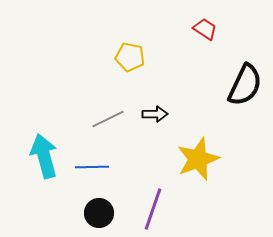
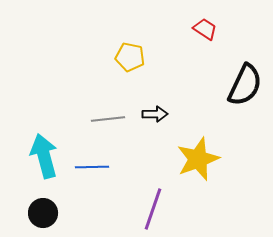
gray line: rotated 20 degrees clockwise
black circle: moved 56 px left
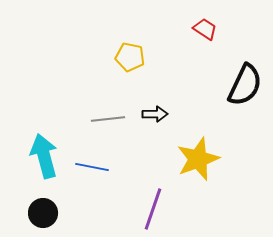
blue line: rotated 12 degrees clockwise
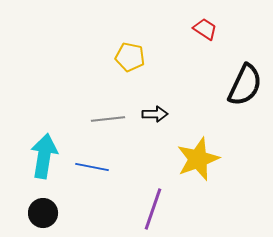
cyan arrow: rotated 24 degrees clockwise
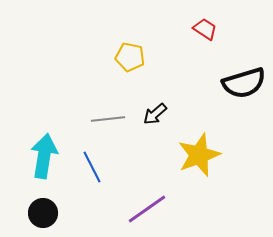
black semicircle: moved 1 px left, 2 px up; rotated 48 degrees clockwise
black arrow: rotated 140 degrees clockwise
yellow star: moved 1 px right, 4 px up
blue line: rotated 52 degrees clockwise
purple line: moved 6 px left; rotated 36 degrees clockwise
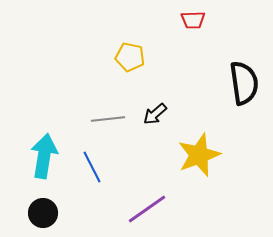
red trapezoid: moved 12 px left, 9 px up; rotated 145 degrees clockwise
black semicircle: rotated 81 degrees counterclockwise
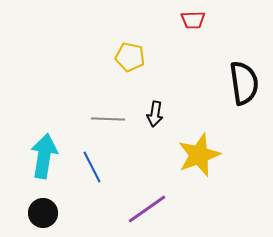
black arrow: rotated 40 degrees counterclockwise
gray line: rotated 8 degrees clockwise
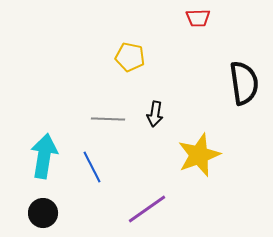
red trapezoid: moved 5 px right, 2 px up
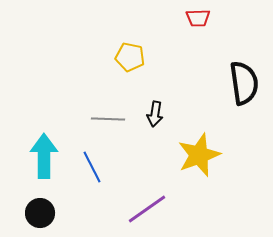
cyan arrow: rotated 9 degrees counterclockwise
black circle: moved 3 px left
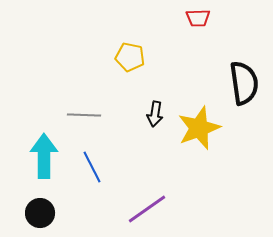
gray line: moved 24 px left, 4 px up
yellow star: moved 27 px up
